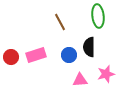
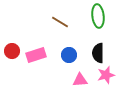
brown line: rotated 30 degrees counterclockwise
black semicircle: moved 9 px right, 6 px down
red circle: moved 1 px right, 6 px up
pink star: moved 1 px down
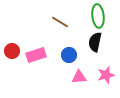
black semicircle: moved 3 px left, 11 px up; rotated 12 degrees clockwise
pink triangle: moved 1 px left, 3 px up
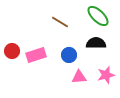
green ellipse: rotated 40 degrees counterclockwise
black semicircle: moved 1 px right, 1 px down; rotated 78 degrees clockwise
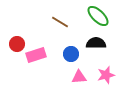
red circle: moved 5 px right, 7 px up
blue circle: moved 2 px right, 1 px up
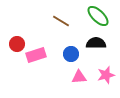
brown line: moved 1 px right, 1 px up
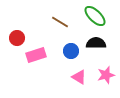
green ellipse: moved 3 px left
brown line: moved 1 px left, 1 px down
red circle: moved 6 px up
blue circle: moved 3 px up
pink triangle: rotated 35 degrees clockwise
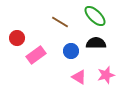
pink rectangle: rotated 18 degrees counterclockwise
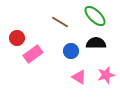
pink rectangle: moved 3 px left, 1 px up
